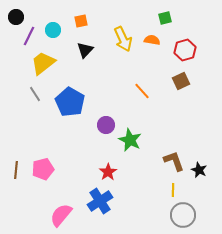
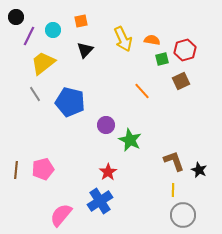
green square: moved 3 px left, 41 px down
blue pentagon: rotated 16 degrees counterclockwise
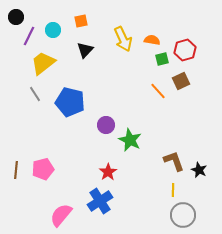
orange line: moved 16 px right
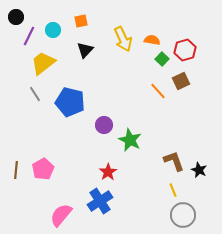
green square: rotated 32 degrees counterclockwise
purple circle: moved 2 px left
pink pentagon: rotated 15 degrees counterclockwise
yellow line: rotated 24 degrees counterclockwise
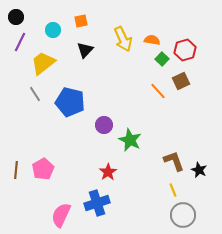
purple line: moved 9 px left, 6 px down
blue cross: moved 3 px left, 2 px down; rotated 15 degrees clockwise
pink semicircle: rotated 15 degrees counterclockwise
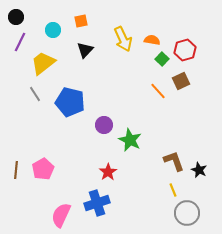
gray circle: moved 4 px right, 2 px up
